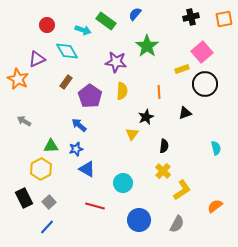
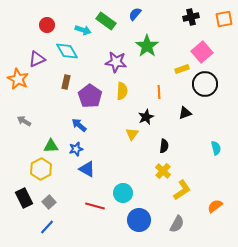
brown rectangle: rotated 24 degrees counterclockwise
cyan circle: moved 10 px down
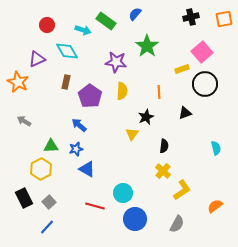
orange star: moved 3 px down
blue circle: moved 4 px left, 1 px up
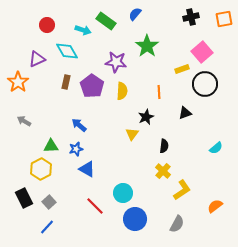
orange star: rotated 10 degrees clockwise
purple pentagon: moved 2 px right, 10 px up
cyan semicircle: rotated 64 degrees clockwise
red line: rotated 30 degrees clockwise
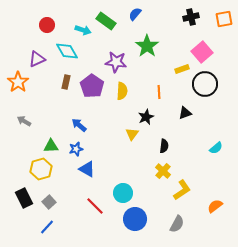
yellow hexagon: rotated 10 degrees clockwise
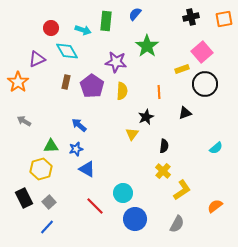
green rectangle: rotated 60 degrees clockwise
red circle: moved 4 px right, 3 px down
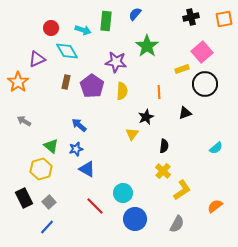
green triangle: rotated 42 degrees clockwise
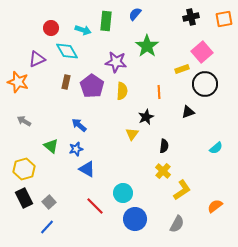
orange star: rotated 20 degrees counterclockwise
black triangle: moved 3 px right, 1 px up
yellow hexagon: moved 17 px left
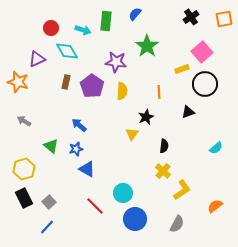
black cross: rotated 21 degrees counterclockwise
